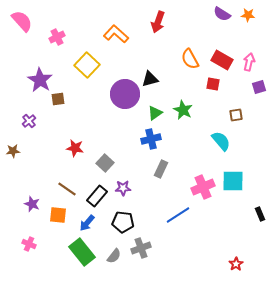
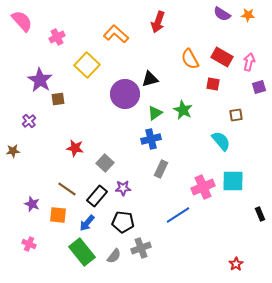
red rectangle at (222, 60): moved 3 px up
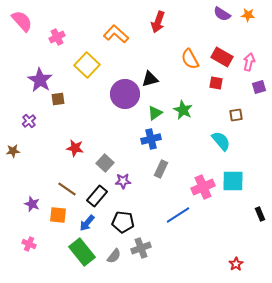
red square at (213, 84): moved 3 px right, 1 px up
purple star at (123, 188): moved 7 px up
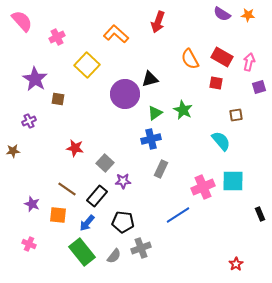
purple star at (40, 80): moved 5 px left, 1 px up
brown square at (58, 99): rotated 16 degrees clockwise
purple cross at (29, 121): rotated 16 degrees clockwise
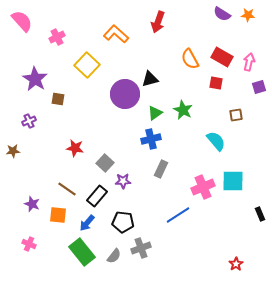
cyan semicircle at (221, 141): moved 5 px left
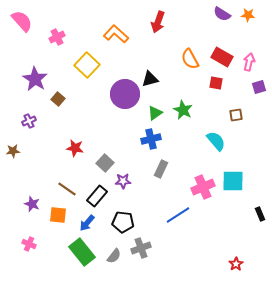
brown square at (58, 99): rotated 32 degrees clockwise
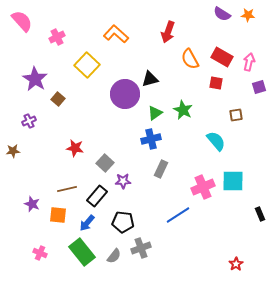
red arrow at (158, 22): moved 10 px right, 10 px down
brown line at (67, 189): rotated 48 degrees counterclockwise
pink cross at (29, 244): moved 11 px right, 9 px down
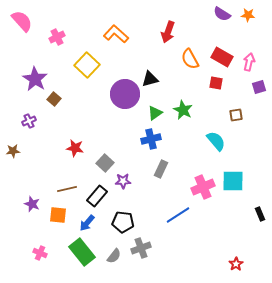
brown square at (58, 99): moved 4 px left
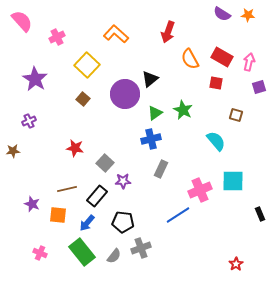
black triangle at (150, 79): rotated 24 degrees counterclockwise
brown square at (54, 99): moved 29 px right
brown square at (236, 115): rotated 24 degrees clockwise
pink cross at (203, 187): moved 3 px left, 3 px down
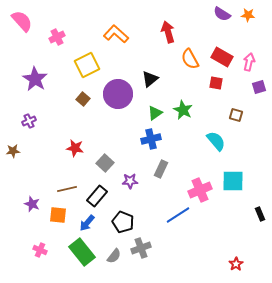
red arrow at (168, 32): rotated 145 degrees clockwise
yellow square at (87, 65): rotated 20 degrees clockwise
purple circle at (125, 94): moved 7 px left
purple star at (123, 181): moved 7 px right
black pentagon at (123, 222): rotated 15 degrees clockwise
pink cross at (40, 253): moved 3 px up
